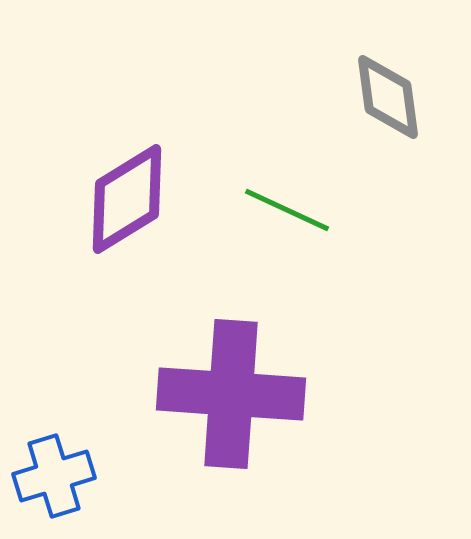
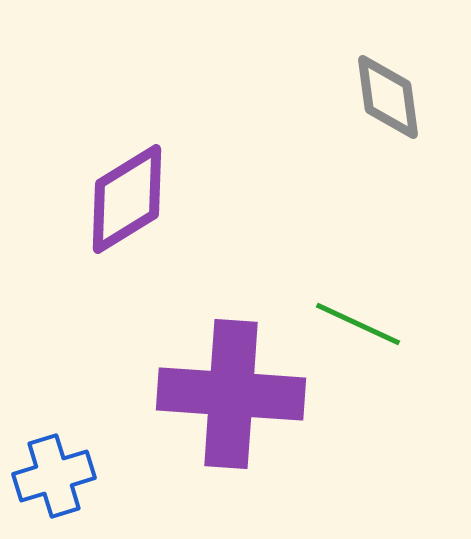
green line: moved 71 px right, 114 px down
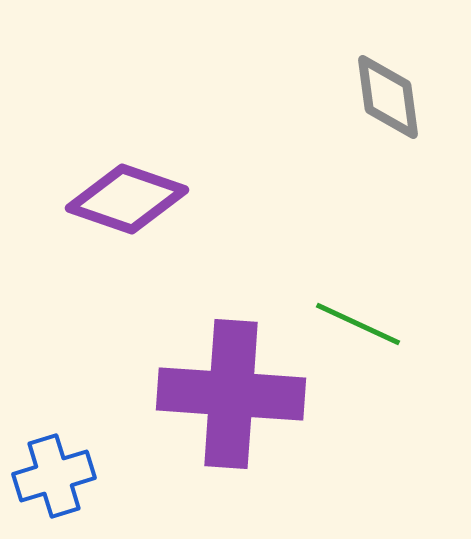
purple diamond: rotated 51 degrees clockwise
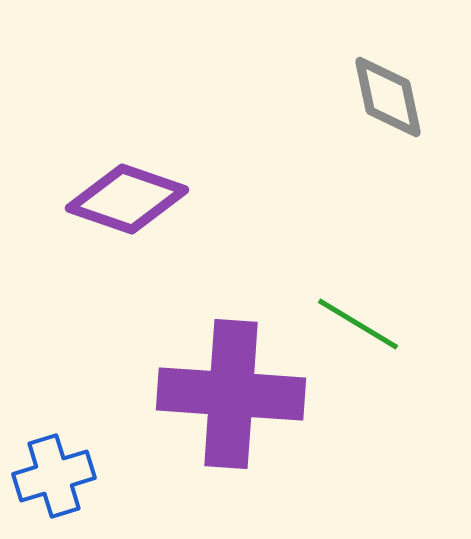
gray diamond: rotated 4 degrees counterclockwise
green line: rotated 6 degrees clockwise
